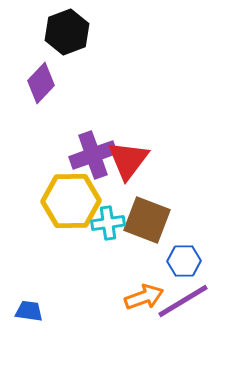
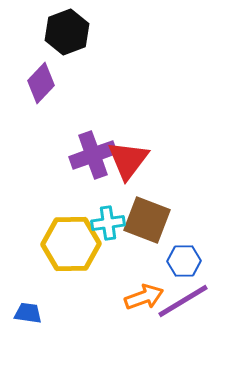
yellow hexagon: moved 43 px down
blue trapezoid: moved 1 px left, 2 px down
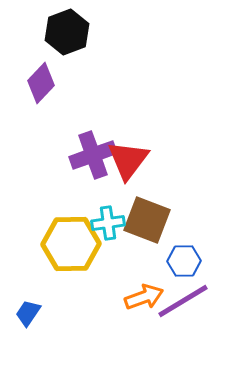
blue trapezoid: rotated 64 degrees counterclockwise
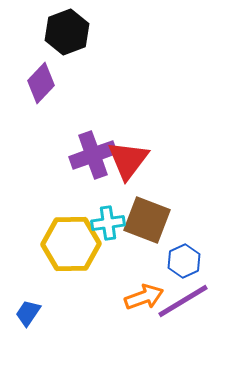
blue hexagon: rotated 24 degrees counterclockwise
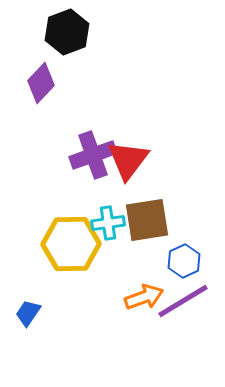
brown square: rotated 30 degrees counterclockwise
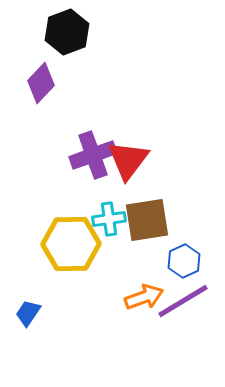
cyan cross: moved 1 px right, 4 px up
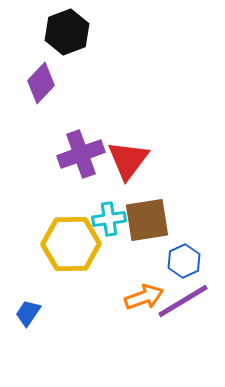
purple cross: moved 12 px left, 1 px up
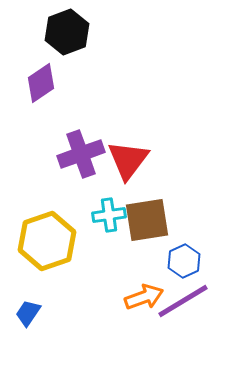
purple diamond: rotated 12 degrees clockwise
cyan cross: moved 4 px up
yellow hexagon: moved 24 px left, 3 px up; rotated 18 degrees counterclockwise
